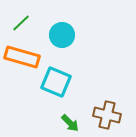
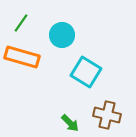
green line: rotated 12 degrees counterclockwise
cyan square: moved 30 px right, 10 px up; rotated 8 degrees clockwise
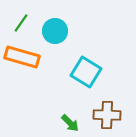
cyan circle: moved 7 px left, 4 px up
brown cross: rotated 12 degrees counterclockwise
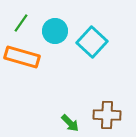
cyan square: moved 6 px right, 30 px up; rotated 12 degrees clockwise
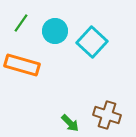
orange rectangle: moved 8 px down
brown cross: rotated 16 degrees clockwise
